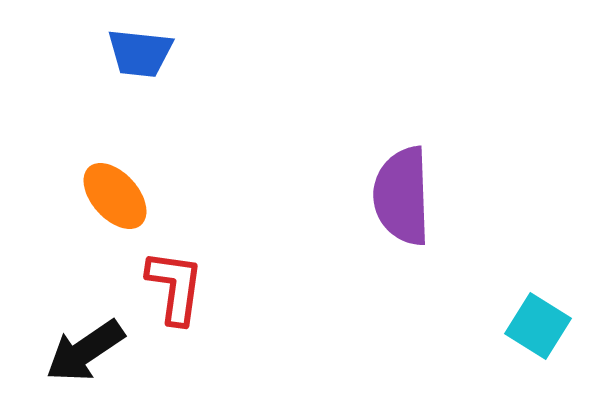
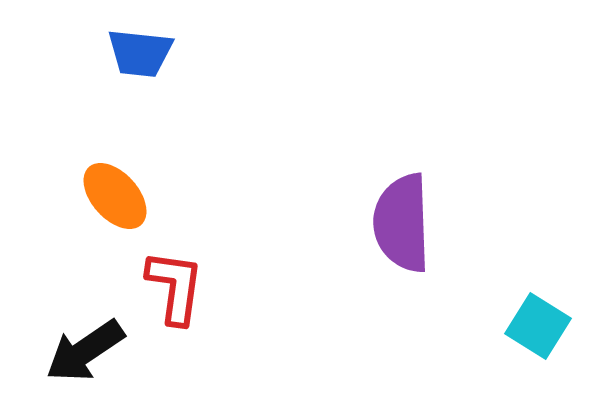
purple semicircle: moved 27 px down
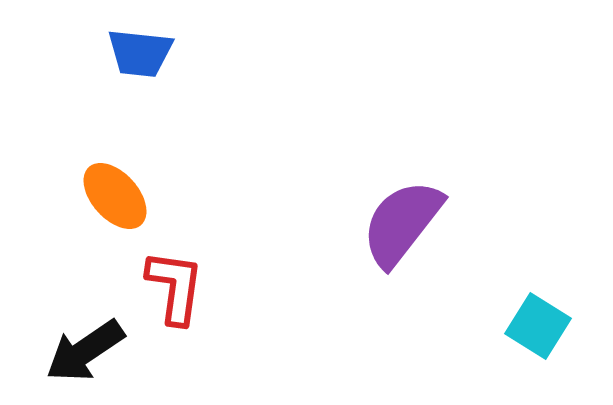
purple semicircle: rotated 40 degrees clockwise
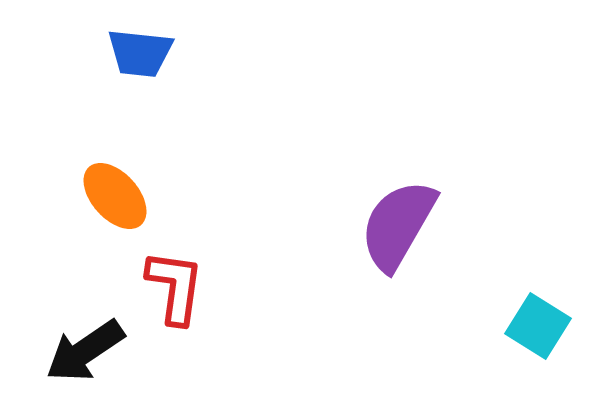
purple semicircle: moved 4 px left, 2 px down; rotated 8 degrees counterclockwise
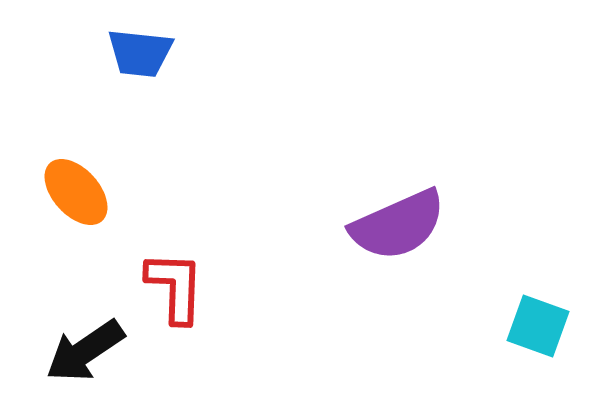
orange ellipse: moved 39 px left, 4 px up
purple semicircle: rotated 144 degrees counterclockwise
red L-shape: rotated 6 degrees counterclockwise
cyan square: rotated 12 degrees counterclockwise
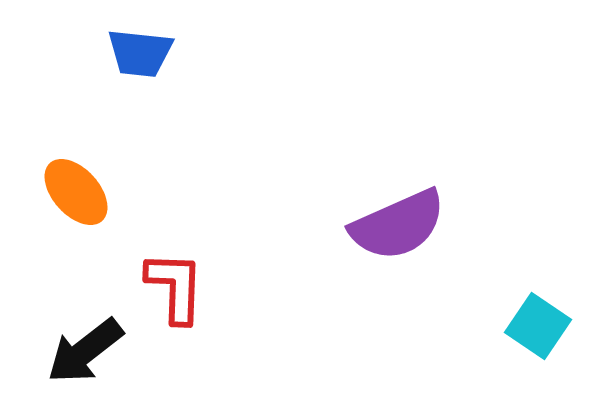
cyan square: rotated 14 degrees clockwise
black arrow: rotated 4 degrees counterclockwise
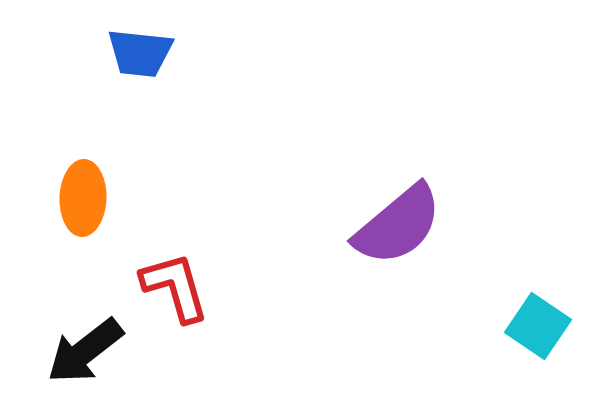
orange ellipse: moved 7 px right, 6 px down; rotated 44 degrees clockwise
purple semicircle: rotated 16 degrees counterclockwise
red L-shape: rotated 18 degrees counterclockwise
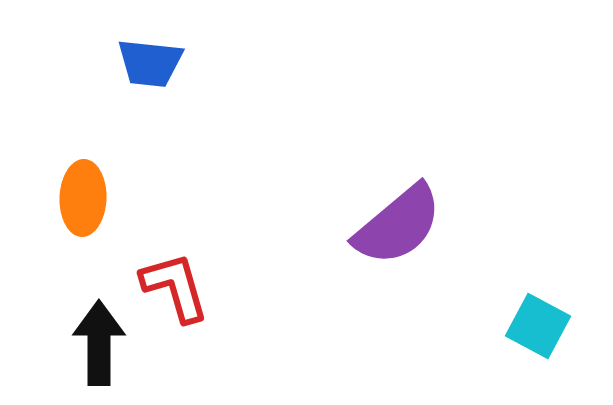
blue trapezoid: moved 10 px right, 10 px down
cyan square: rotated 6 degrees counterclockwise
black arrow: moved 14 px right, 8 px up; rotated 128 degrees clockwise
